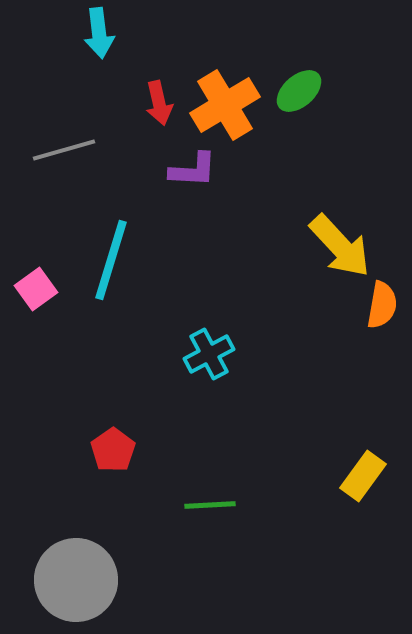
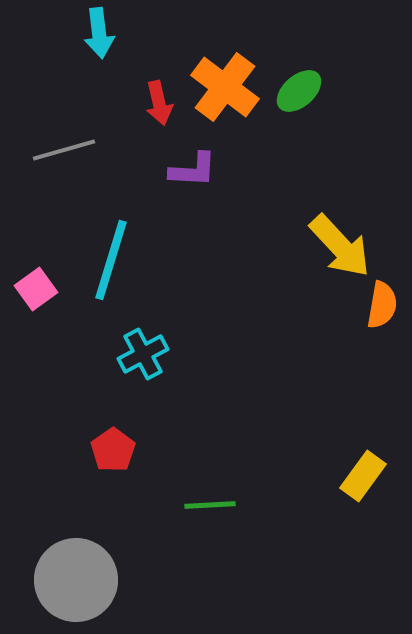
orange cross: moved 18 px up; rotated 22 degrees counterclockwise
cyan cross: moved 66 px left
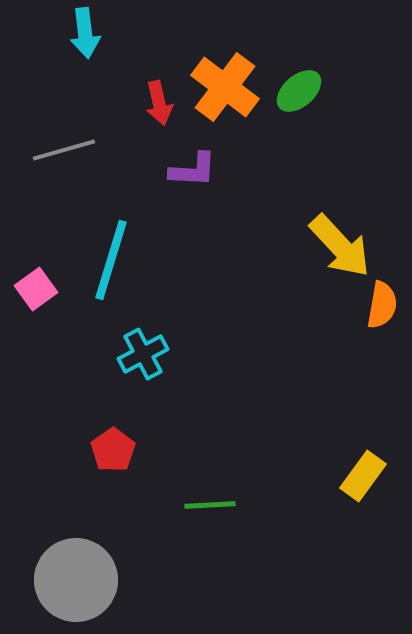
cyan arrow: moved 14 px left
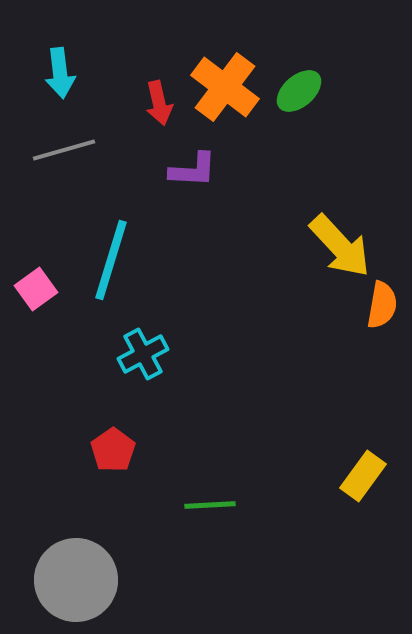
cyan arrow: moved 25 px left, 40 px down
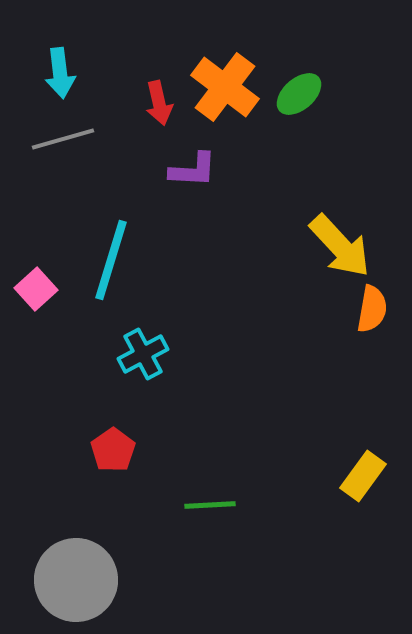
green ellipse: moved 3 px down
gray line: moved 1 px left, 11 px up
pink square: rotated 6 degrees counterclockwise
orange semicircle: moved 10 px left, 4 px down
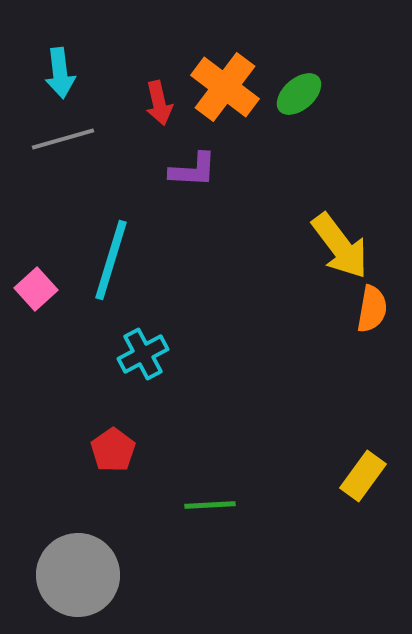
yellow arrow: rotated 6 degrees clockwise
gray circle: moved 2 px right, 5 px up
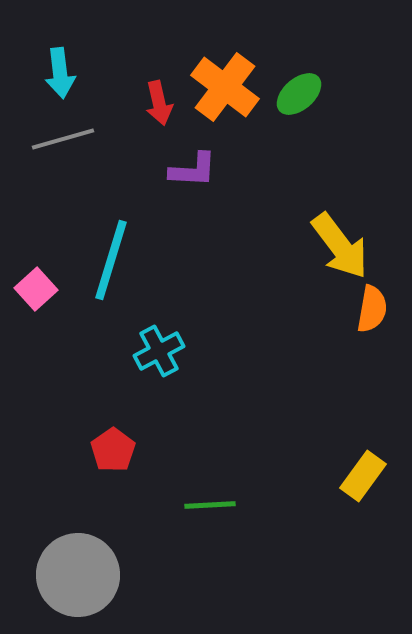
cyan cross: moved 16 px right, 3 px up
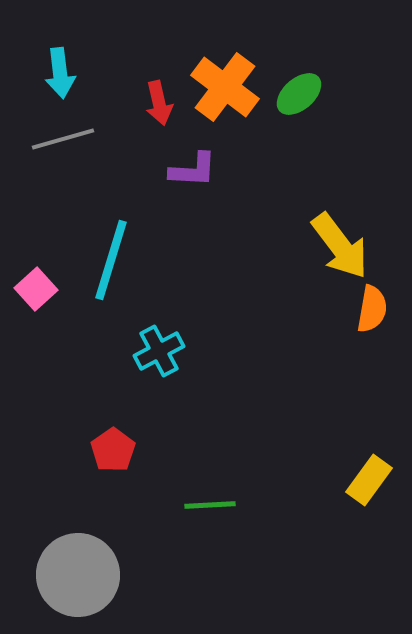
yellow rectangle: moved 6 px right, 4 px down
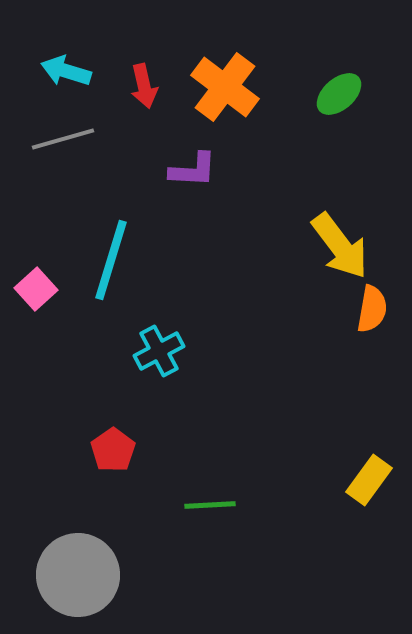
cyan arrow: moved 6 px right, 2 px up; rotated 114 degrees clockwise
green ellipse: moved 40 px right
red arrow: moved 15 px left, 17 px up
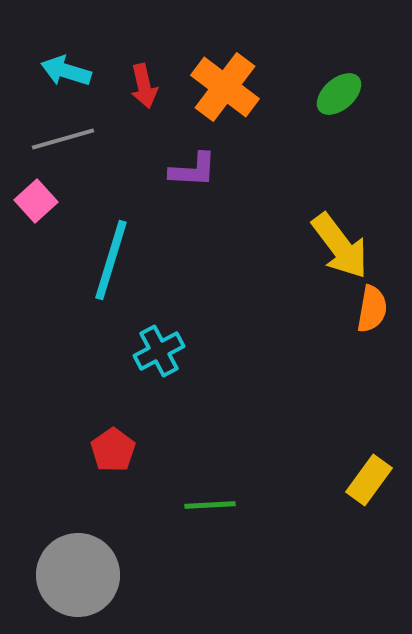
pink square: moved 88 px up
